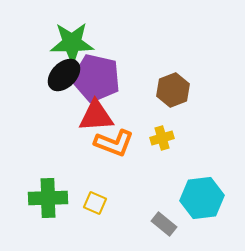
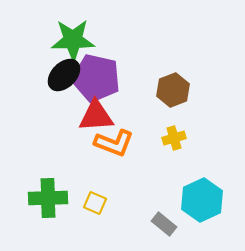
green star: moved 1 px right, 3 px up
yellow cross: moved 12 px right
cyan hexagon: moved 2 px down; rotated 18 degrees counterclockwise
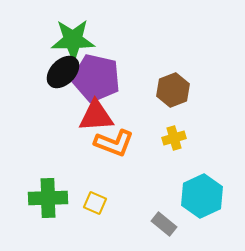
black ellipse: moved 1 px left, 3 px up
cyan hexagon: moved 4 px up
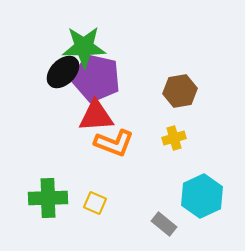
green star: moved 11 px right, 7 px down
brown hexagon: moved 7 px right, 1 px down; rotated 12 degrees clockwise
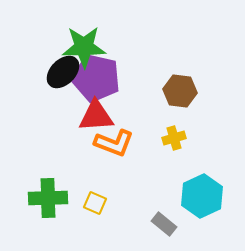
brown hexagon: rotated 16 degrees clockwise
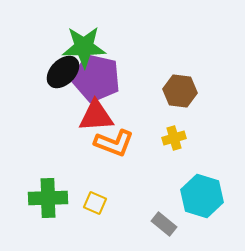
cyan hexagon: rotated 18 degrees counterclockwise
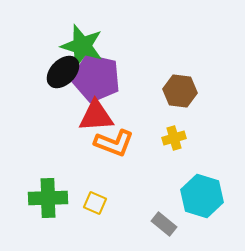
green star: moved 2 px left, 1 px up; rotated 18 degrees clockwise
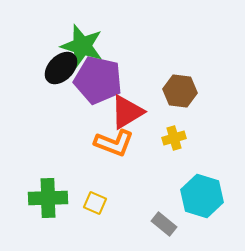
black ellipse: moved 2 px left, 4 px up
purple pentagon: moved 2 px right, 2 px down
red triangle: moved 31 px right, 4 px up; rotated 27 degrees counterclockwise
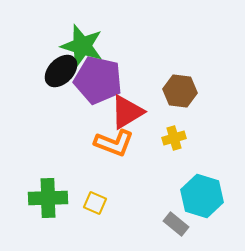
black ellipse: moved 3 px down
gray rectangle: moved 12 px right
